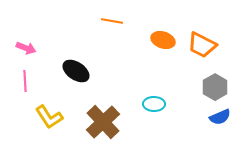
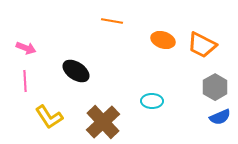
cyan ellipse: moved 2 px left, 3 px up
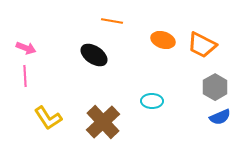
black ellipse: moved 18 px right, 16 px up
pink line: moved 5 px up
yellow L-shape: moved 1 px left, 1 px down
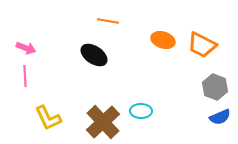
orange line: moved 4 px left
gray hexagon: rotated 10 degrees counterclockwise
cyan ellipse: moved 11 px left, 10 px down
yellow L-shape: rotated 8 degrees clockwise
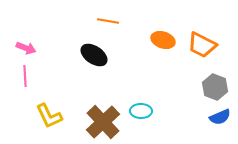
yellow L-shape: moved 1 px right, 2 px up
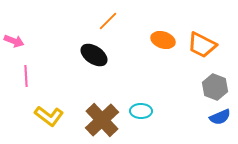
orange line: rotated 55 degrees counterclockwise
pink arrow: moved 12 px left, 7 px up
pink line: moved 1 px right
yellow L-shape: rotated 28 degrees counterclockwise
brown cross: moved 1 px left, 2 px up
